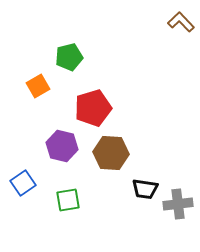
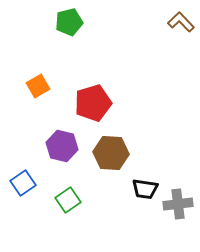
green pentagon: moved 35 px up
red pentagon: moved 5 px up
green square: rotated 25 degrees counterclockwise
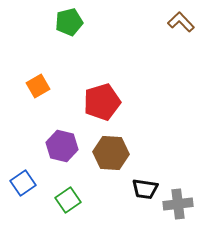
red pentagon: moved 9 px right, 1 px up
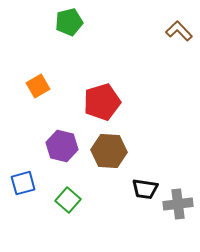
brown L-shape: moved 2 px left, 9 px down
brown hexagon: moved 2 px left, 2 px up
blue square: rotated 20 degrees clockwise
green square: rotated 15 degrees counterclockwise
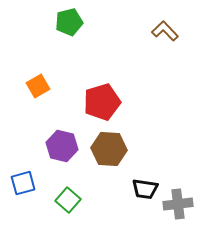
brown L-shape: moved 14 px left
brown hexagon: moved 2 px up
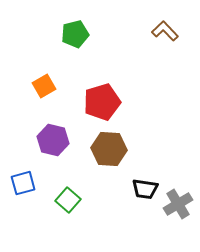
green pentagon: moved 6 px right, 12 px down
orange square: moved 6 px right
purple hexagon: moved 9 px left, 6 px up
gray cross: rotated 24 degrees counterclockwise
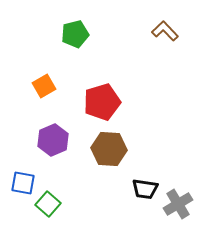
purple hexagon: rotated 24 degrees clockwise
blue square: rotated 25 degrees clockwise
green square: moved 20 px left, 4 px down
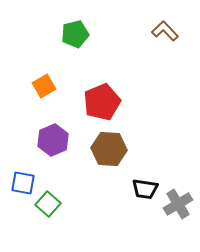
red pentagon: rotated 6 degrees counterclockwise
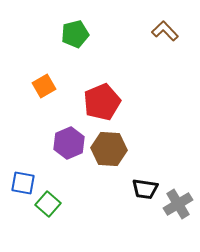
purple hexagon: moved 16 px right, 3 px down
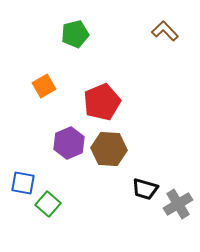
black trapezoid: rotated 8 degrees clockwise
